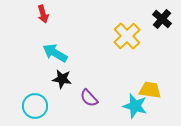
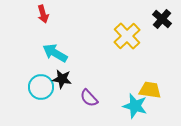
cyan circle: moved 6 px right, 19 px up
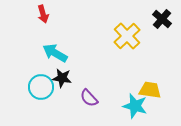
black star: moved 1 px up
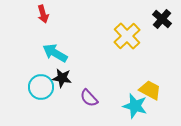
yellow trapezoid: rotated 20 degrees clockwise
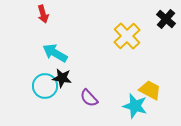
black cross: moved 4 px right
cyan circle: moved 4 px right, 1 px up
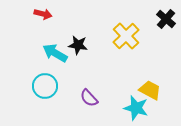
red arrow: rotated 60 degrees counterclockwise
yellow cross: moved 1 px left
black star: moved 16 px right, 33 px up
cyan star: moved 1 px right, 2 px down
